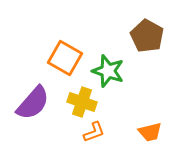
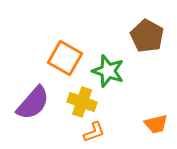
orange trapezoid: moved 6 px right, 8 px up
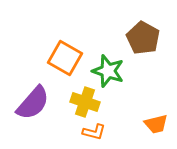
brown pentagon: moved 4 px left, 2 px down
yellow cross: moved 3 px right
orange L-shape: rotated 35 degrees clockwise
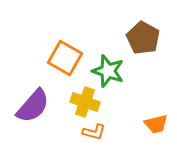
purple semicircle: moved 3 px down
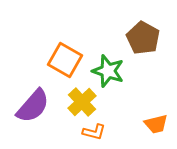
orange square: moved 2 px down
yellow cross: moved 3 px left; rotated 28 degrees clockwise
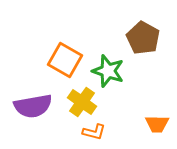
yellow cross: rotated 12 degrees counterclockwise
purple semicircle: rotated 39 degrees clockwise
orange trapezoid: moved 1 px right; rotated 15 degrees clockwise
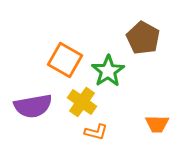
green star: rotated 20 degrees clockwise
orange L-shape: moved 2 px right
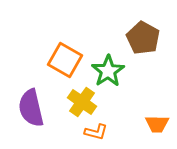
purple semicircle: moved 2 px left, 2 px down; rotated 87 degrees clockwise
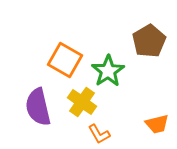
brown pentagon: moved 6 px right, 3 px down; rotated 12 degrees clockwise
purple semicircle: moved 7 px right, 1 px up
orange trapezoid: rotated 15 degrees counterclockwise
orange L-shape: moved 3 px right, 2 px down; rotated 45 degrees clockwise
